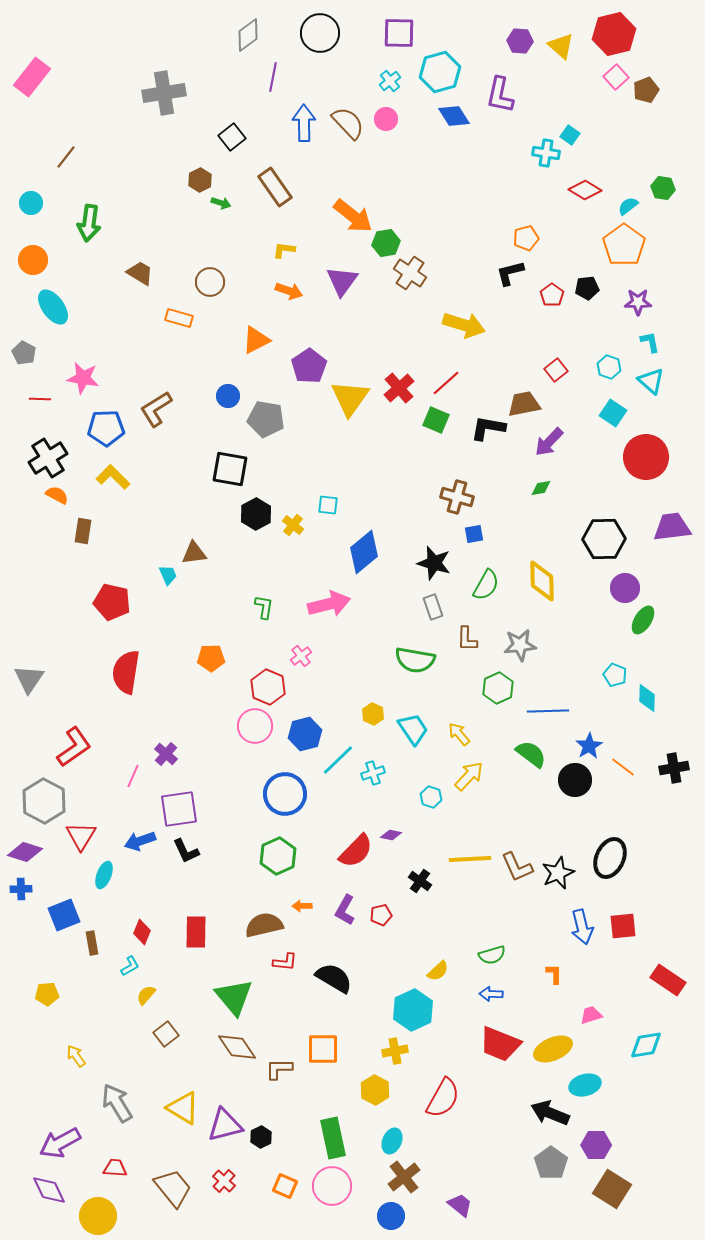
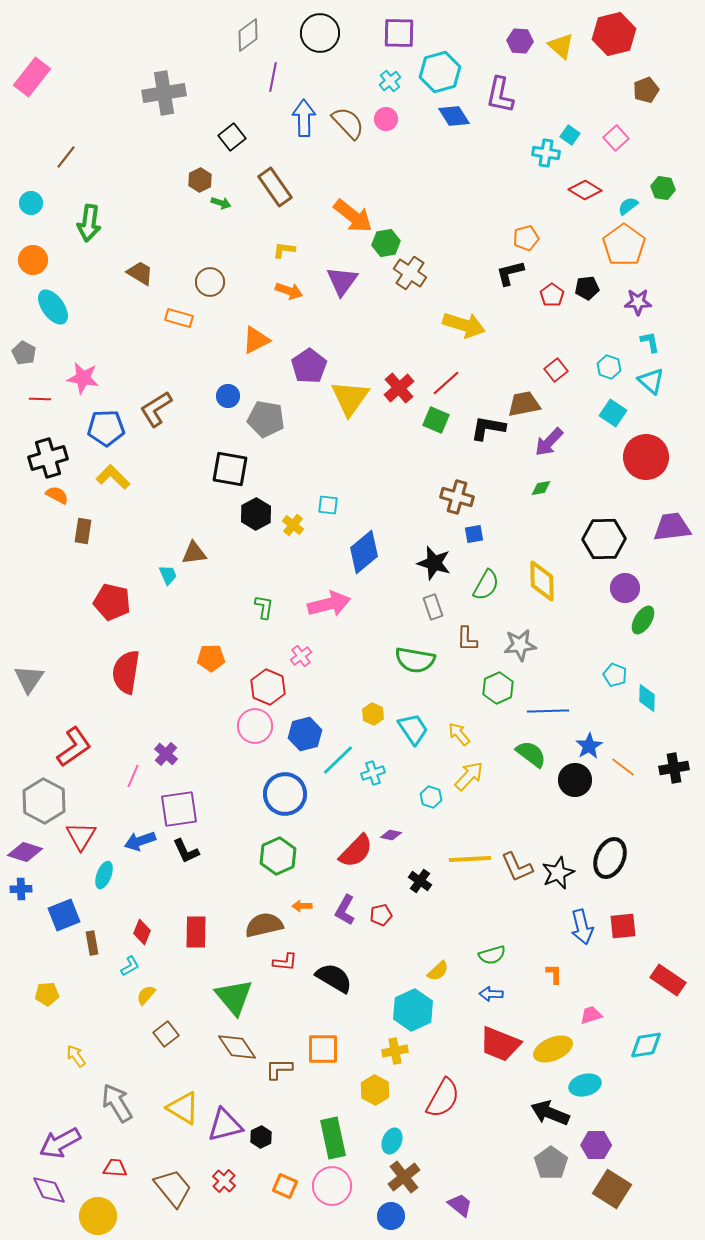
pink square at (616, 77): moved 61 px down
blue arrow at (304, 123): moved 5 px up
black cross at (48, 458): rotated 15 degrees clockwise
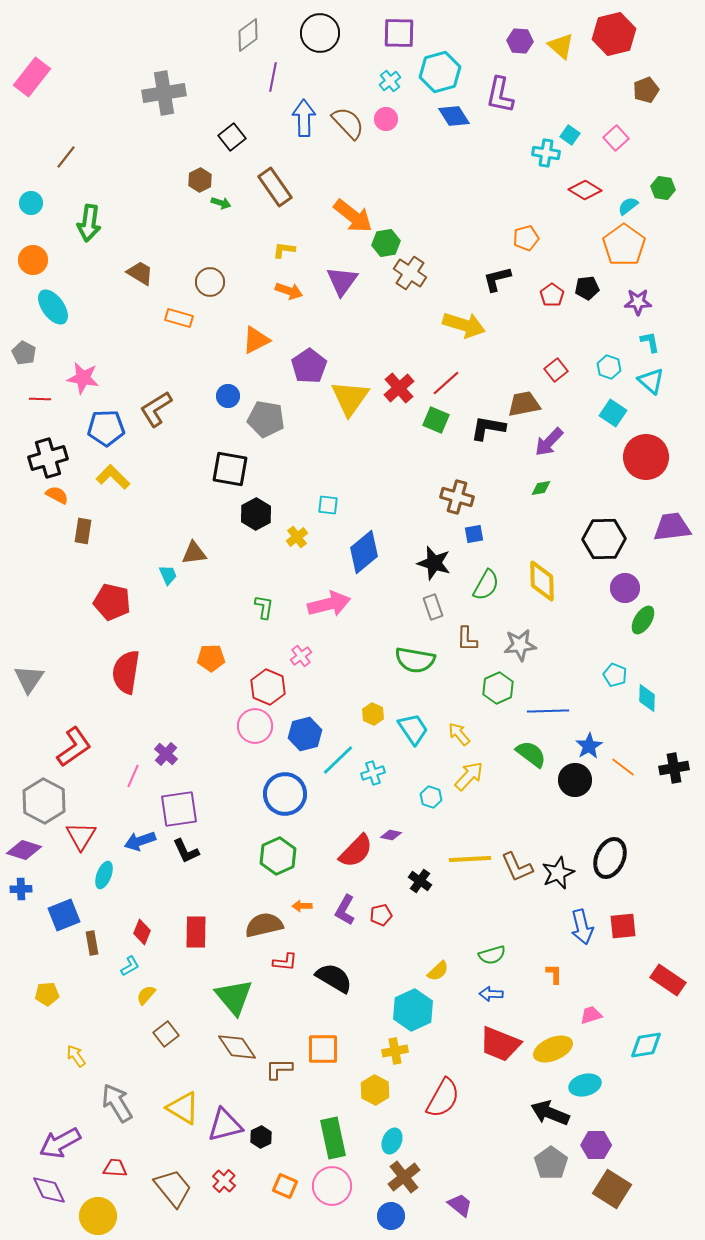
black L-shape at (510, 273): moved 13 px left, 6 px down
yellow cross at (293, 525): moved 4 px right, 12 px down; rotated 15 degrees clockwise
purple diamond at (25, 852): moved 1 px left, 2 px up
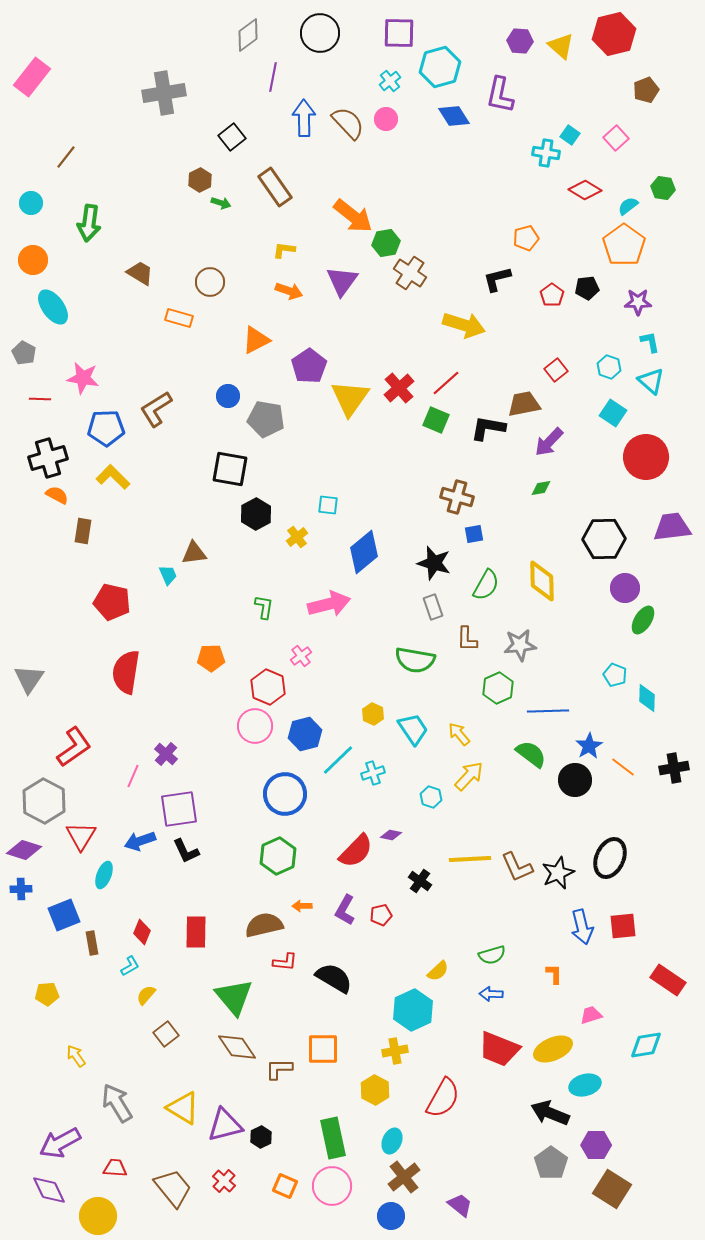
cyan hexagon at (440, 72): moved 5 px up
red trapezoid at (500, 1044): moved 1 px left, 5 px down
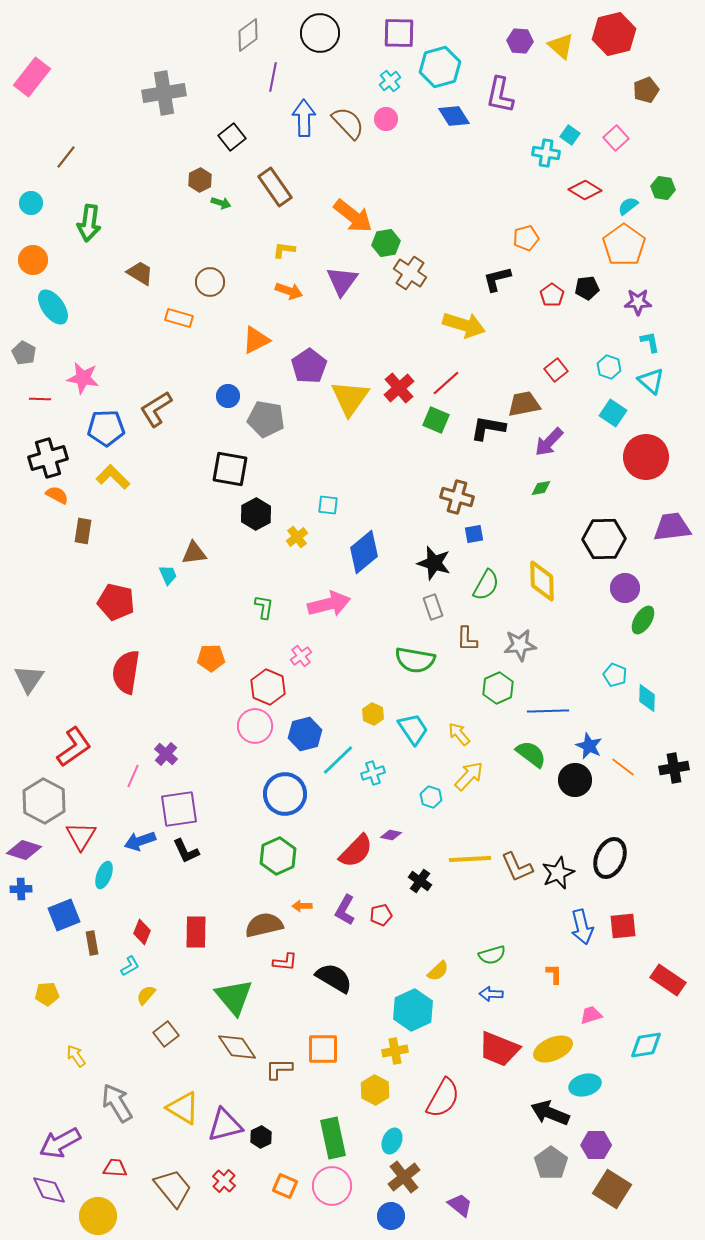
red pentagon at (112, 602): moved 4 px right
blue star at (589, 746): rotated 16 degrees counterclockwise
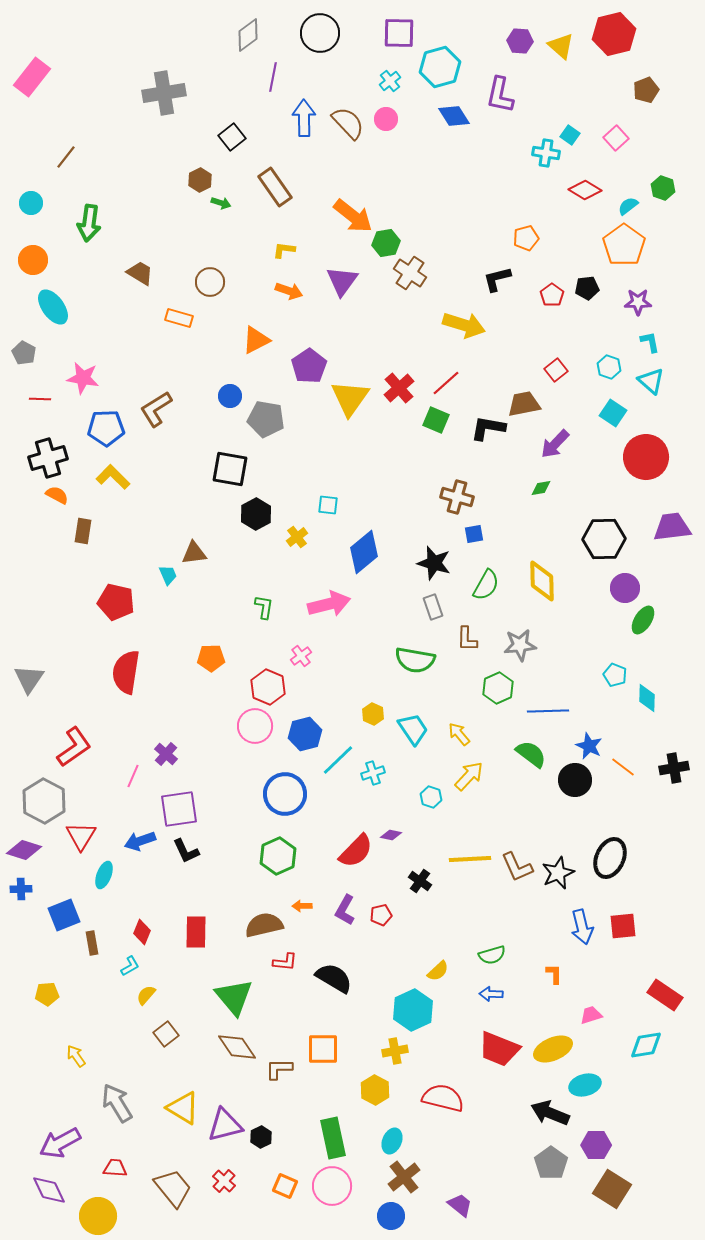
green hexagon at (663, 188): rotated 10 degrees clockwise
blue circle at (228, 396): moved 2 px right
purple arrow at (549, 442): moved 6 px right, 2 px down
red rectangle at (668, 980): moved 3 px left, 15 px down
red semicircle at (443, 1098): rotated 105 degrees counterclockwise
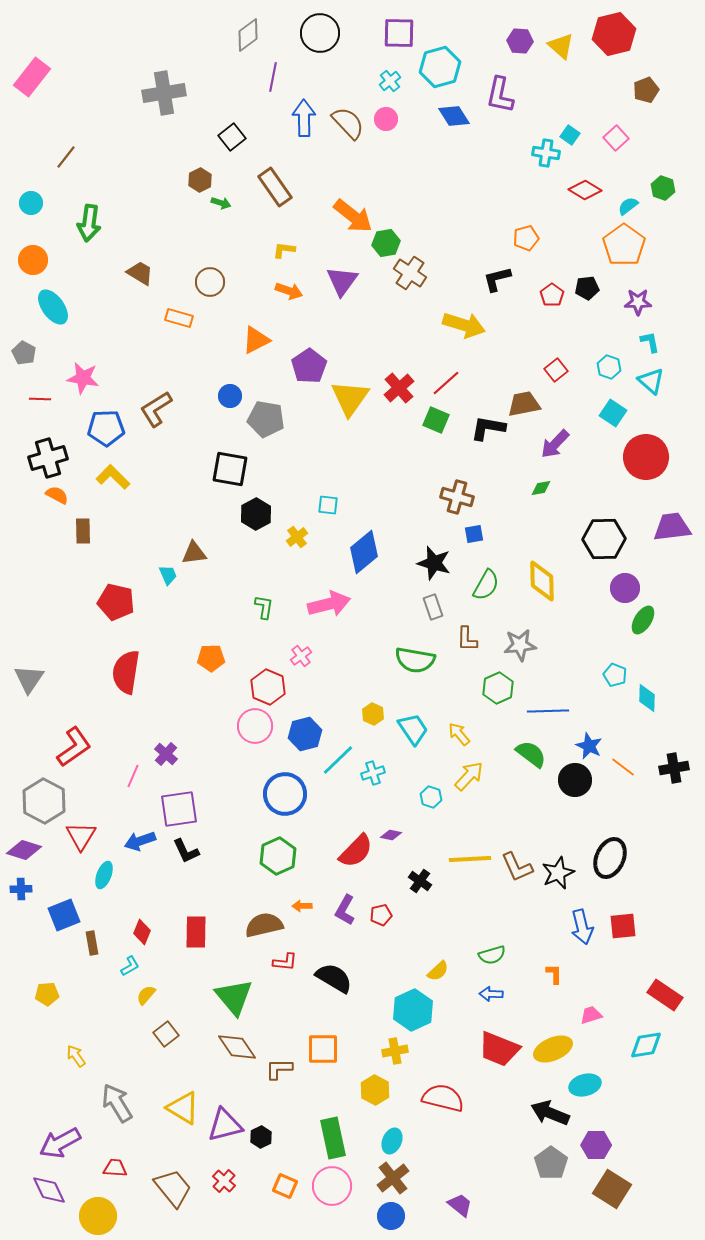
brown rectangle at (83, 531): rotated 10 degrees counterclockwise
brown cross at (404, 1177): moved 11 px left, 1 px down
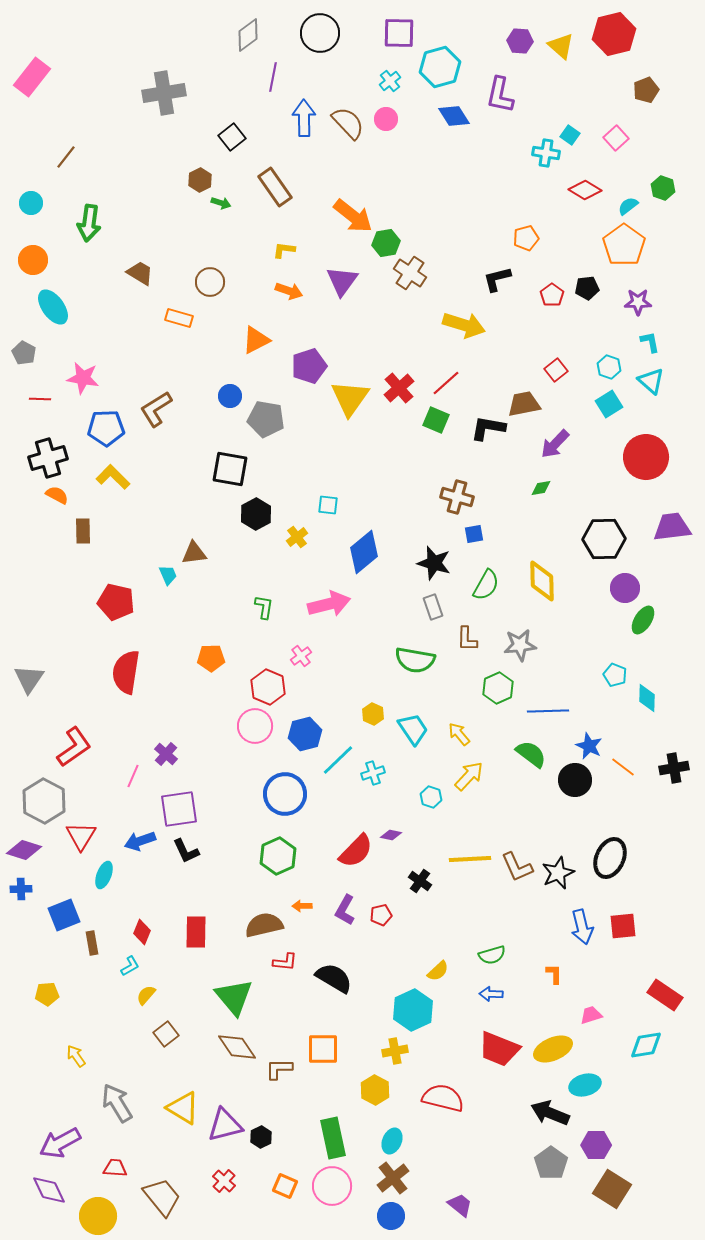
purple pentagon at (309, 366): rotated 16 degrees clockwise
cyan square at (613, 413): moved 4 px left, 9 px up; rotated 24 degrees clockwise
brown trapezoid at (173, 1188): moved 11 px left, 9 px down
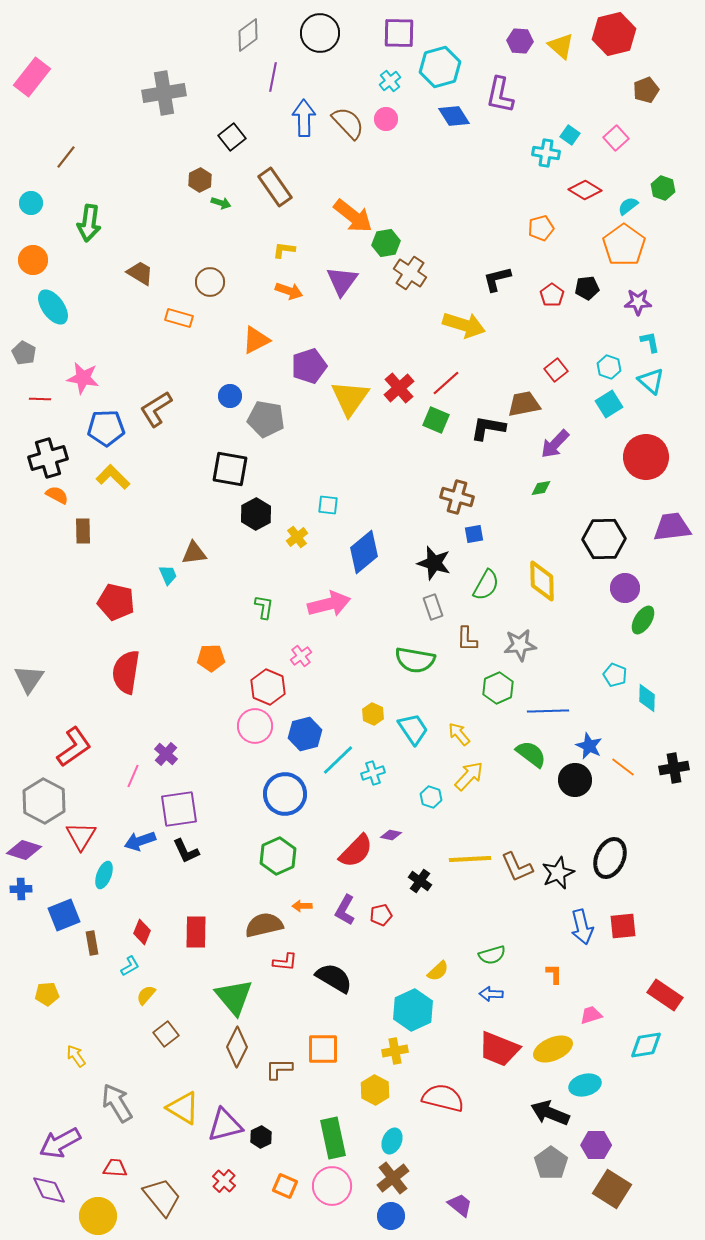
orange pentagon at (526, 238): moved 15 px right, 10 px up
brown diamond at (237, 1047): rotated 60 degrees clockwise
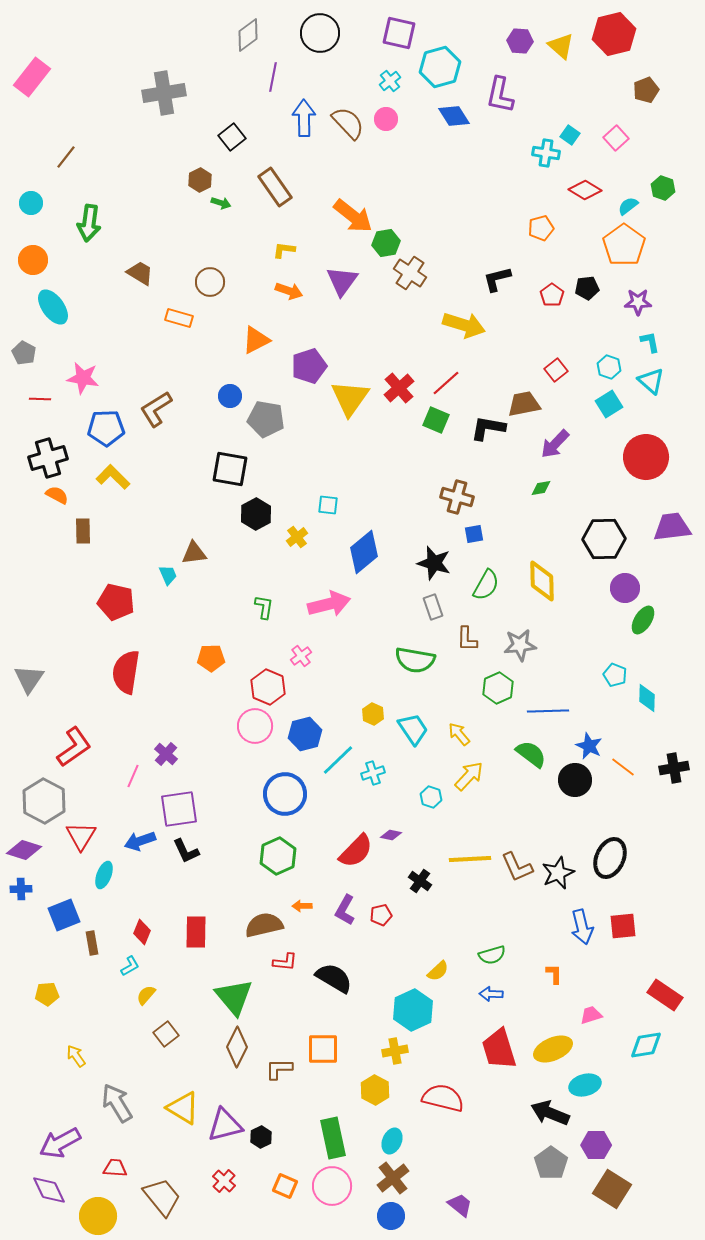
purple square at (399, 33): rotated 12 degrees clockwise
red trapezoid at (499, 1049): rotated 51 degrees clockwise
